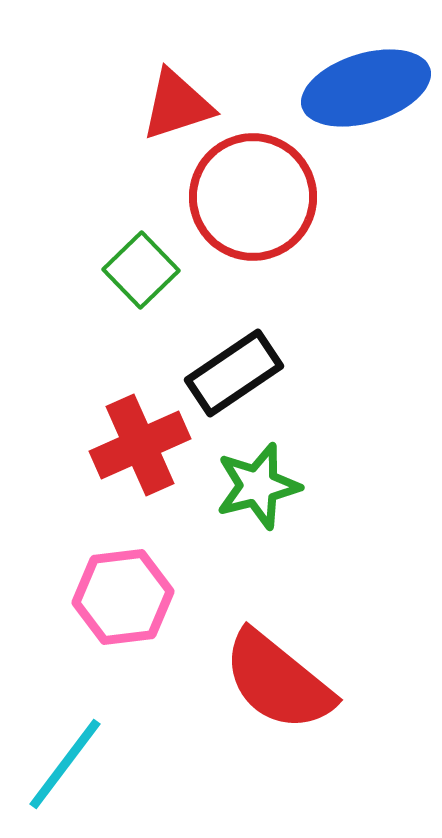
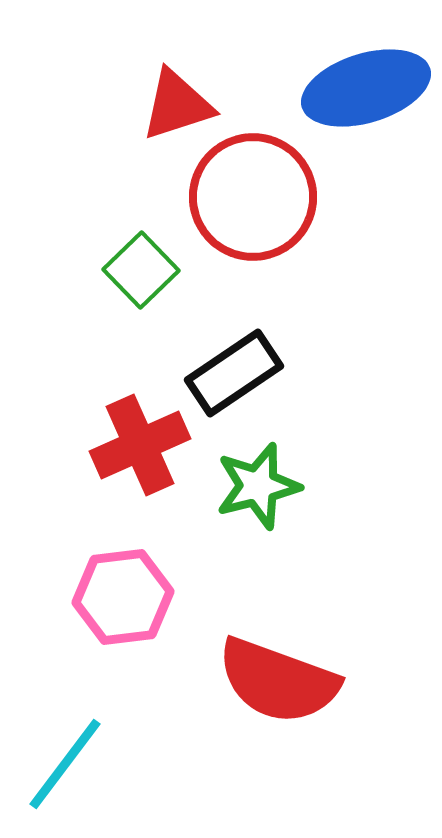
red semicircle: rotated 19 degrees counterclockwise
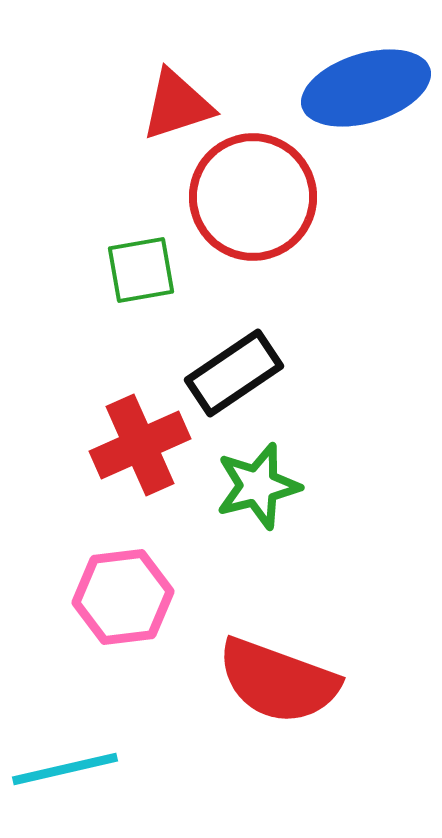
green square: rotated 34 degrees clockwise
cyan line: moved 5 px down; rotated 40 degrees clockwise
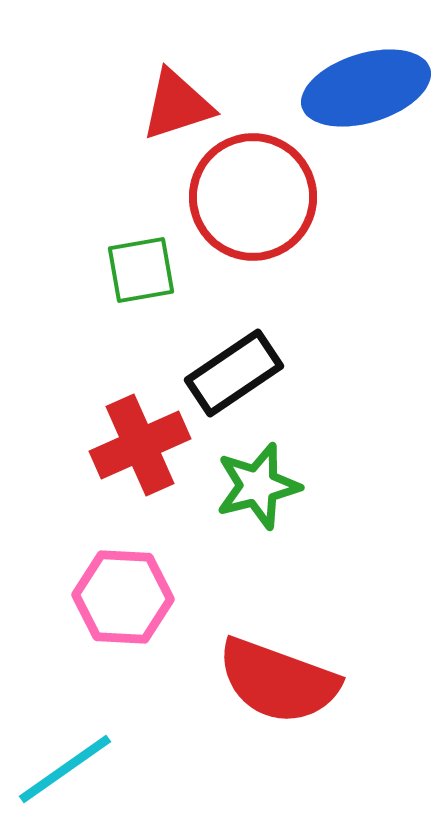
pink hexagon: rotated 10 degrees clockwise
cyan line: rotated 22 degrees counterclockwise
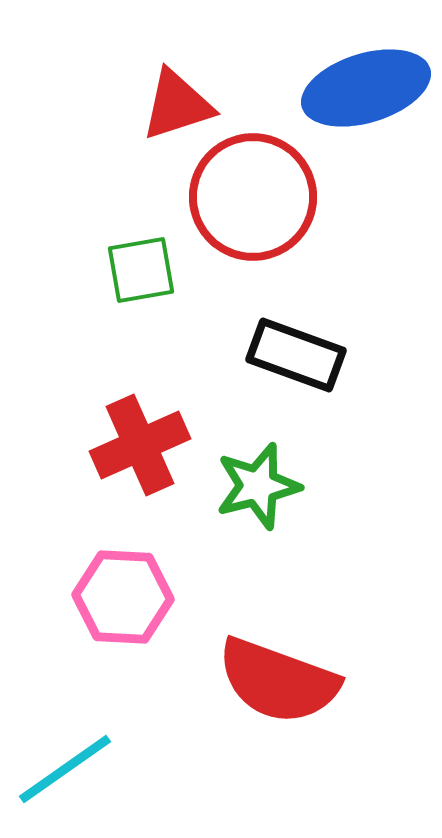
black rectangle: moved 62 px right, 18 px up; rotated 54 degrees clockwise
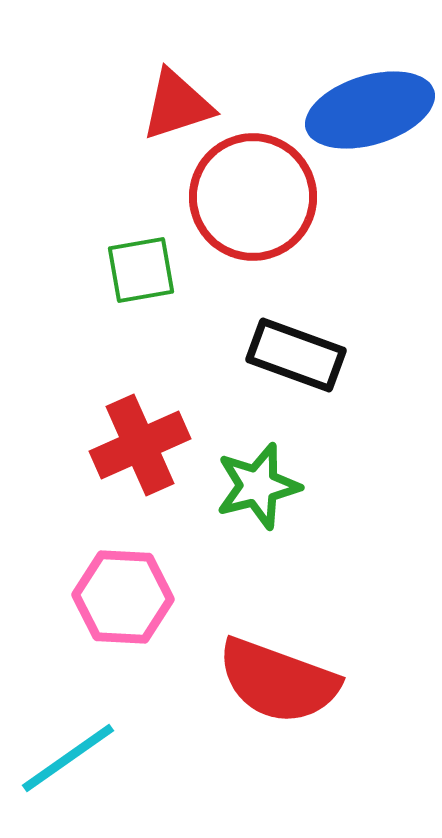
blue ellipse: moved 4 px right, 22 px down
cyan line: moved 3 px right, 11 px up
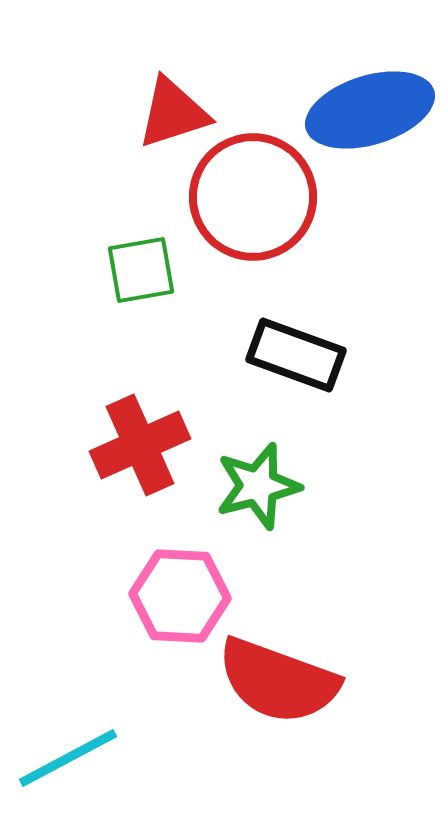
red triangle: moved 4 px left, 8 px down
pink hexagon: moved 57 px right, 1 px up
cyan line: rotated 7 degrees clockwise
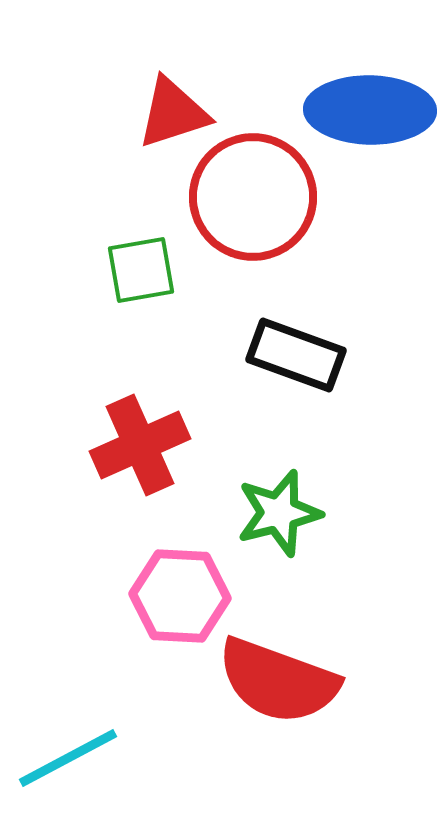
blue ellipse: rotated 18 degrees clockwise
green star: moved 21 px right, 27 px down
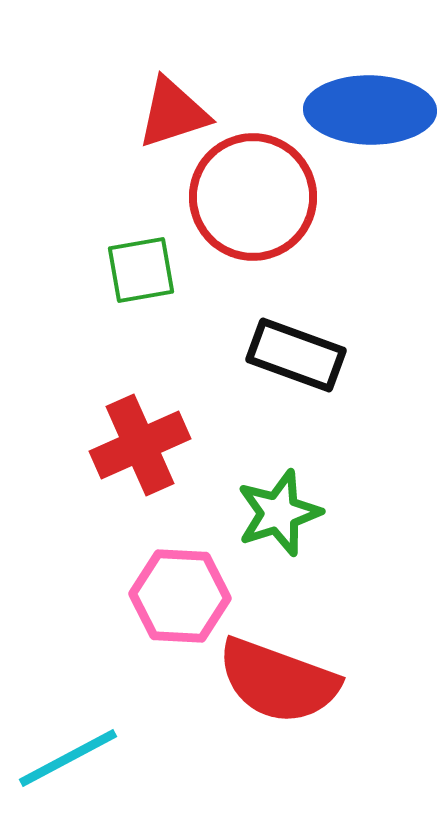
green star: rotated 4 degrees counterclockwise
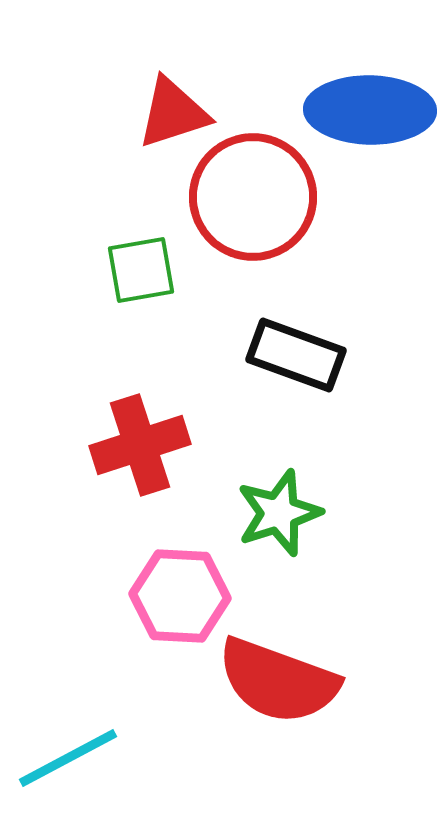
red cross: rotated 6 degrees clockwise
